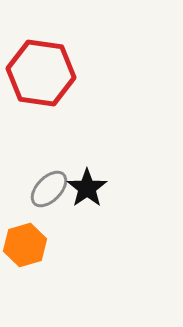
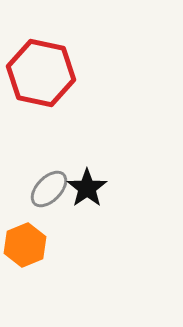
red hexagon: rotated 4 degrees clockwise
orange hexagon: rotated 6 degrees counterclockwise
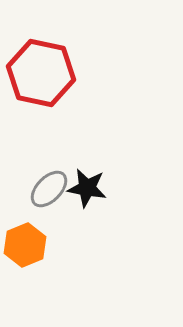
black star: rotated 27 degrees counterclockwise
